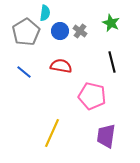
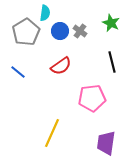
red semicircle: rotated 135 degrees clockwise
blue line: moved 6 px left
pink pentagon: moved 2 px down; rotated 20 degrees counterclockwise
purple trapezoid: moved 7 px down
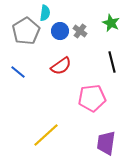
gray pentagon: moved 1 px up
yellow line: moved 6 px left, 2 px down; rotated 24 degrees clockwise
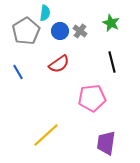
red semicircle: moved 2 px left, 2 px up
blue line: rotated 21 degrees clockwise
